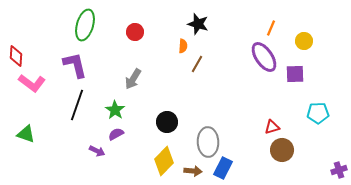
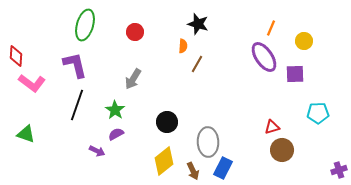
yellow diamond: rotated 8 degrees clockwise
brown arrow: rotated 60 degrees clockwise
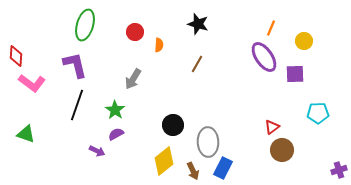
orange semicircle: moved 24 px left, 1 px up
black circle: moved 6 px right, 3 px down
red triangle: rotated 21 degrees counterclockwise
